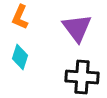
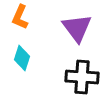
cyan diamond: moved 2 px right, 1 px down
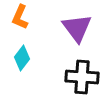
cyan diamond: rotated 20 degrees clockwise
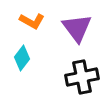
orange L-shape: moved 12 px right, 4 px down; rotated 85 degrees counterclockwise
black cross: rotated 16 degrees counterclockwise
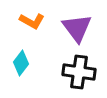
cyan diamond: moved 1 px left, 5 px down
black cross: moved 3 px left, 5 px up; rotated 20 degrees clockwise
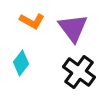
purple triangle: moved 4 px left
black cross: rotated 28 degrees clockwise
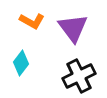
black cross: moved 4 px down; rotated 28 degrees clockwise
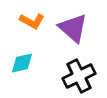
purple triangle: rotated 12 degrees counterclockwise
cyan diamond: moved 1 px right; rotated 40 degrees clockwise
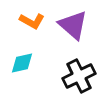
purple triangle: moved 3 px up
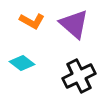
purple triangle: moved 1 px right, 1 px up
cyan diamond: rotated 50 degrees clockwise
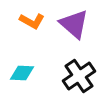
cyan diamond: moved 10 px down; rotated 35 degrees counterclockwise
black cross: rotated 8 degrees counterclockwise
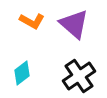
cyan diamond: rotated 40 degrees counterclockwise
